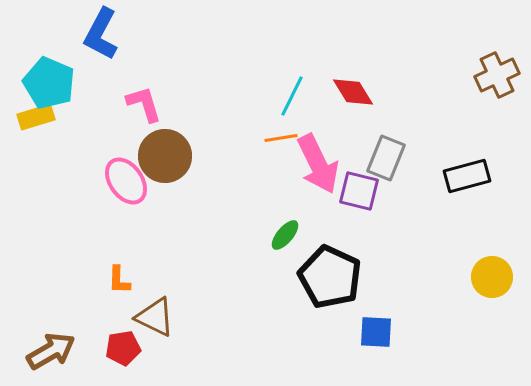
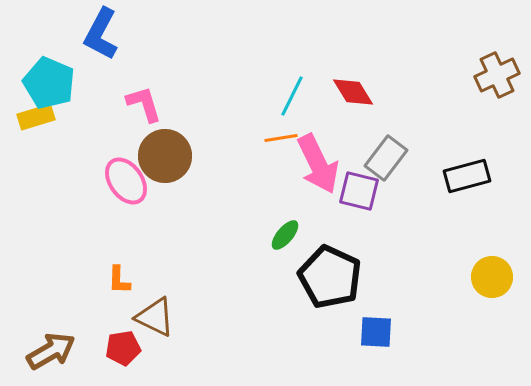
gray rectangle: rotated 15 degrees clockwise
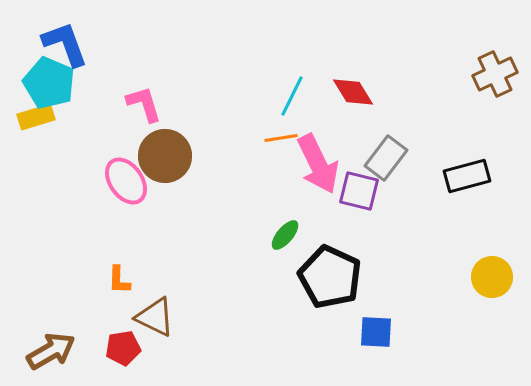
blue L-shape: moved 36 px left, 10 px down; rotated 132 degrees clockwise
brown cross: moved 2 px left, 1 px up
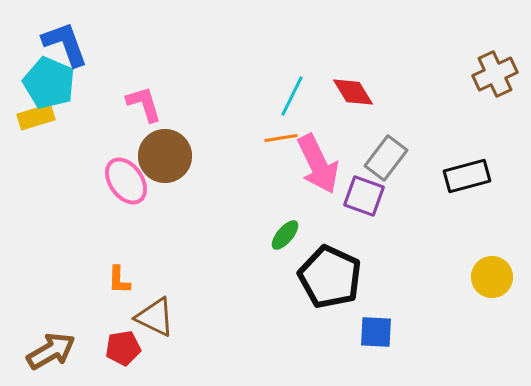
purple square: moved 5 px right, 5 px down; rotated 6 degrees clockwise
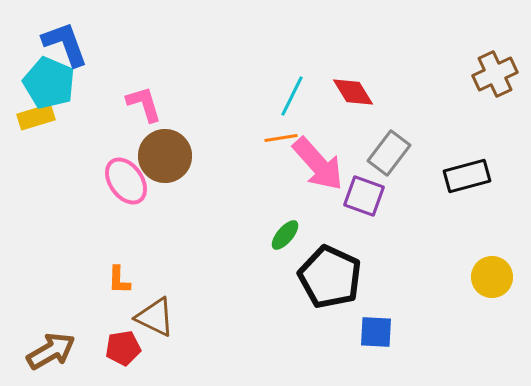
gray rectangle: moved 3 px right, 5 px up
pink arrow: rotated 16 degrees counterclockwise
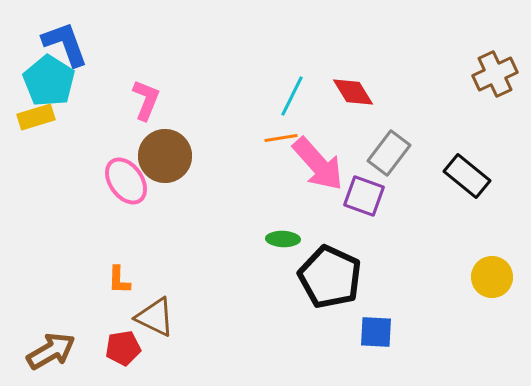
cyan pentagon: moved 2 px up; rotated 9 degrees clockwise
pink L-shape: moved 2 px right, 4 px up; rotated 39 degrees clockwise
black rectangle: rotated 54 degrees clockwise
green ellipse: moved 2 px left, 4 px down; rotated 52 degrees clockwise
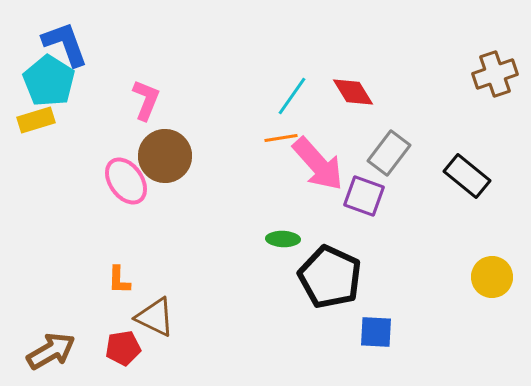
brown cross: rotated 6 degrees clockwise
cyan line: rotated 9 degrees clockwise
yellow rectangle: moved 3 px down
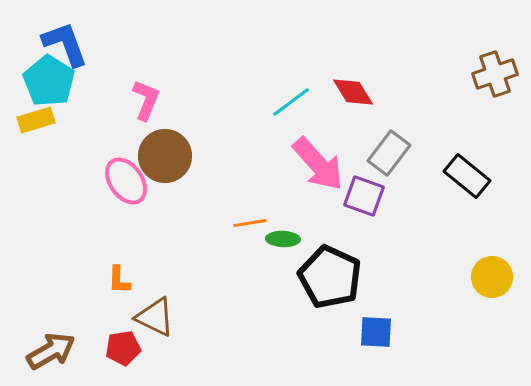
cyan line: moved 1 px left, 6 px down; rotated 18 degrees clockwise
orange line: moved 31 px left, 85 px down
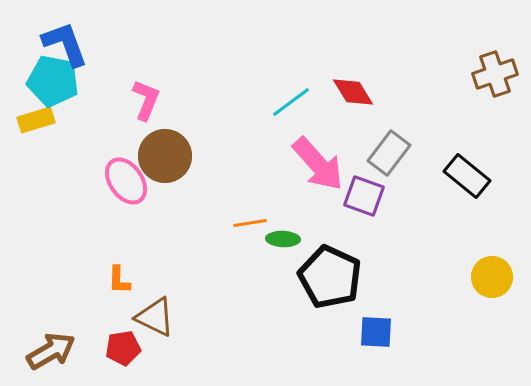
cyan pentagon: moved 4 px right; rotated 21 degrees counterclockwise
